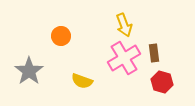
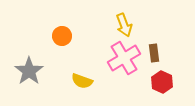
orange circle: moved 1 px right
red hexagon: rotated 10 degrees clockwise
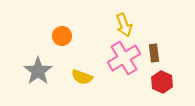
gray star: moved 9 px right
yellow semicircle: moved 4 px up
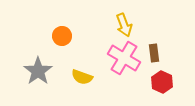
pink cross: rotated 28 degrees counterclockwise
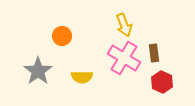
yellow semicircle: rotated 20 degrees counterclockwise
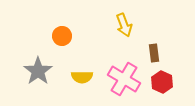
pink cross: moved 21 px down
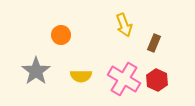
orange circle: moved 1 px left, 1 px up
brown rectangle: moved 10 px up; rotated 30 degrees clockwise
gray star: moved 2 px left
yellow semicircle: moved 1 px left, 1 px up
red hexagon: moved 5 px left, 2 px up
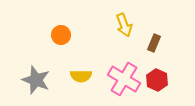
gray star: moved 9 px down; rotated 16 degrees counterclockwise
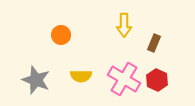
yellow arrow: rotated 20 degrees clockwise
